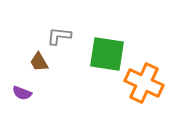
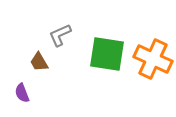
gray L-shape: moved 1 px right, 1 px up; rotated 30 degrees counterclockwise
orange cross: moved 9 px right, 24 px up
purple semicircle: rotated 48 degrees clockwise
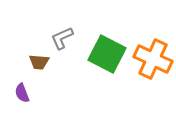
gray L-shape: moved 2 px right, 3 px down
green square: rotated 18 degrees clockwise
brown trapezoid: rotated 55 degrees counterclockwise
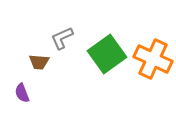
green square: rotated 27 degrees clockwise
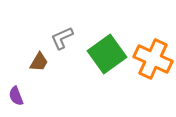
brown trapezoid: rotated 65 degrees counterclockwise
purple semicircle: moved 6 px left, 3 px down
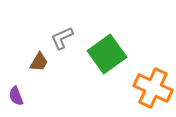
orange cross: moved 29 px down
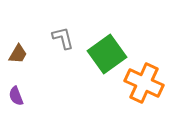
gray L-shape: moved 1 px right; rotated 100 degrees clockwise
brown trapezoid: moved 21 px left, 8 px up
orange cross: moved 9 px left, 5 px up
